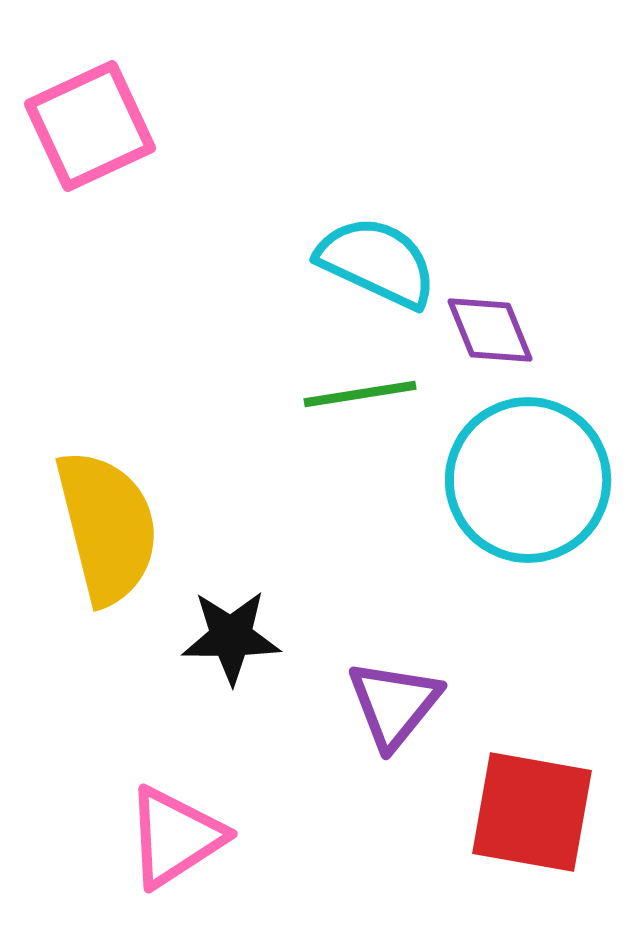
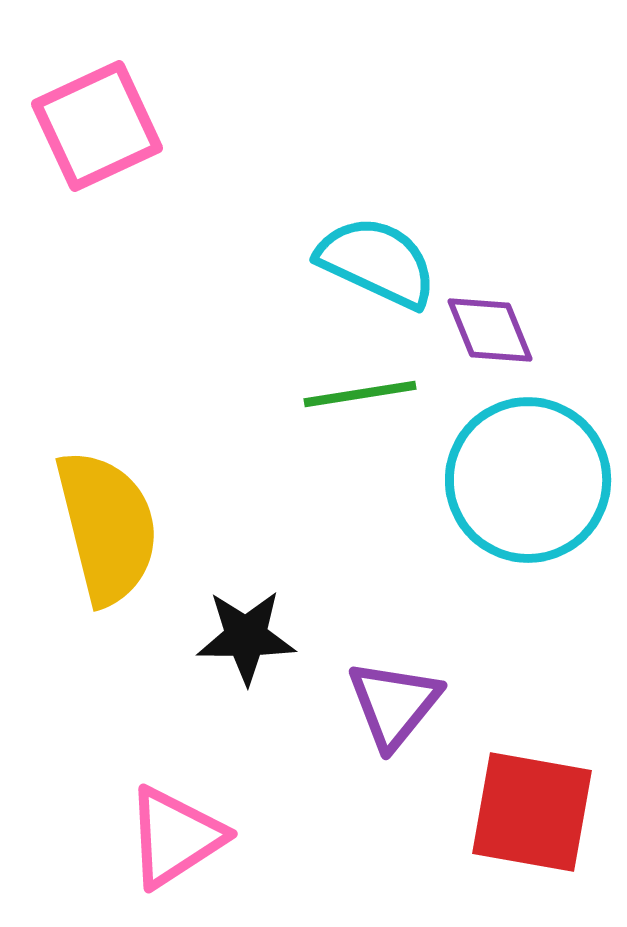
pink square: moved 7 px right
black star: moved 15 px right
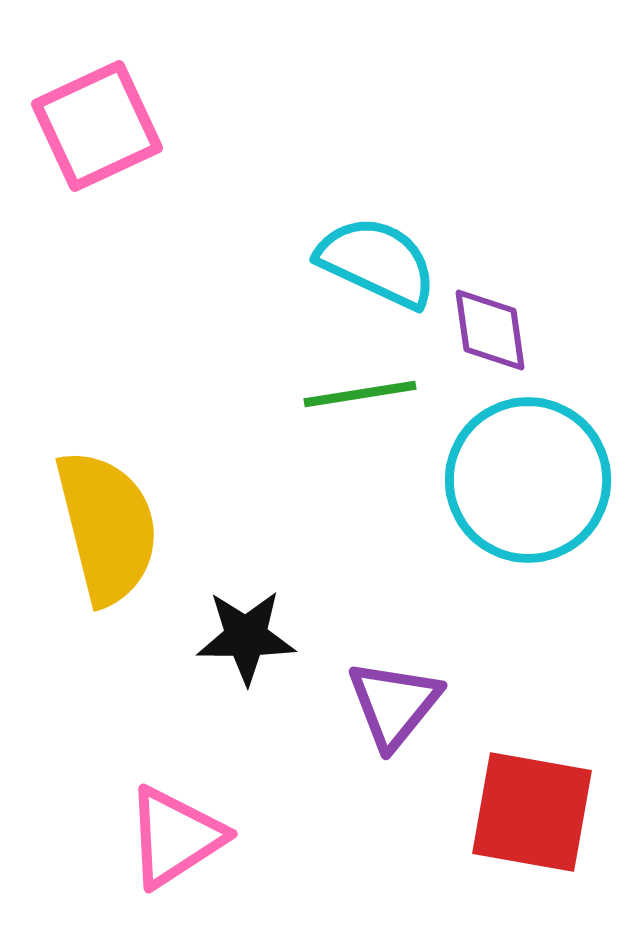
purple diamond: rotated 14 degrees clockwise
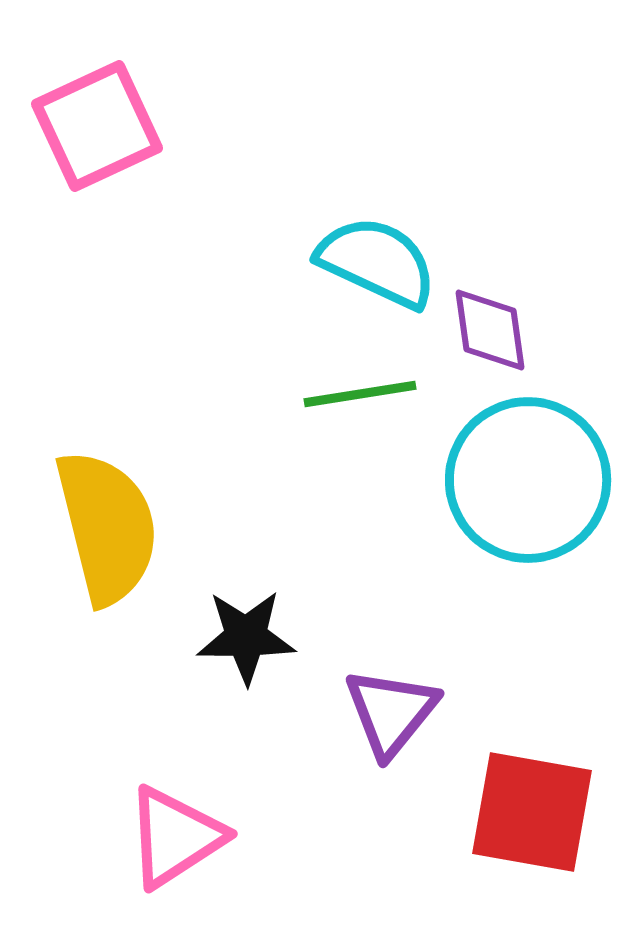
purple triangle: moved 3 px left, 8 px down
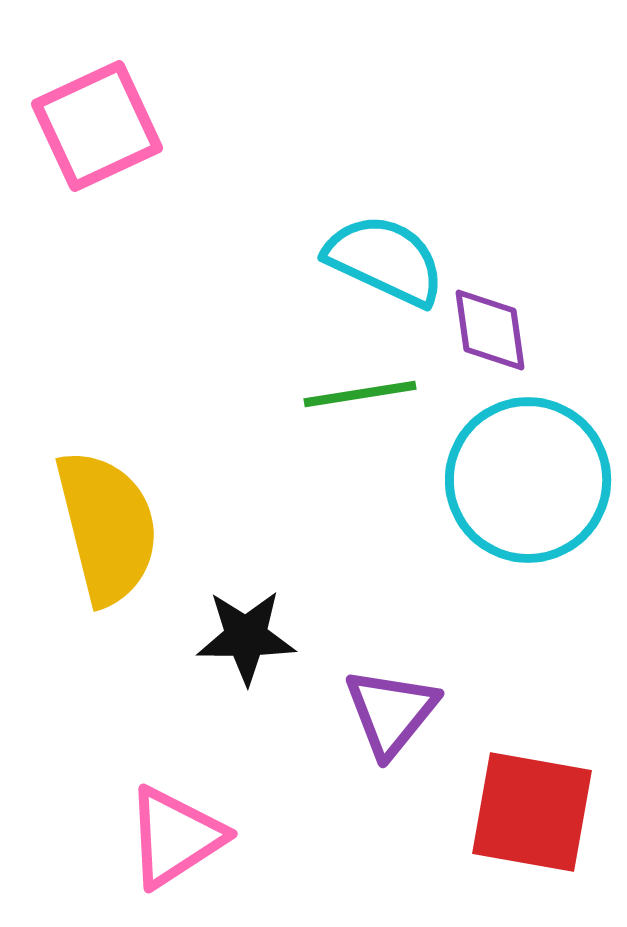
cyan semicircle: moved 8 px right, 2 px up
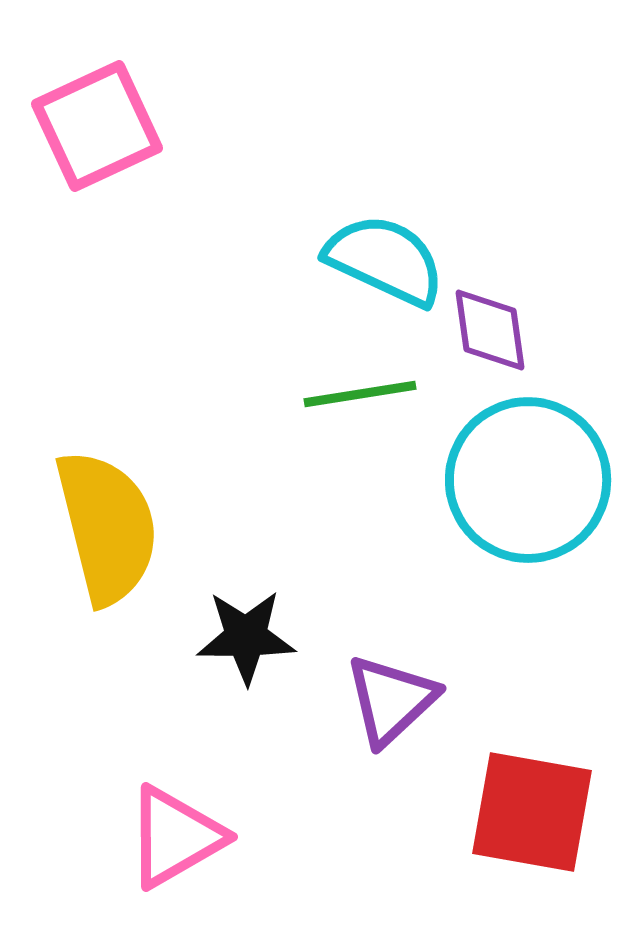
purple triangle: moved 12 px up; rotated 8 degrees clockwise
pink triangle: rotated 3 degrees clockwise
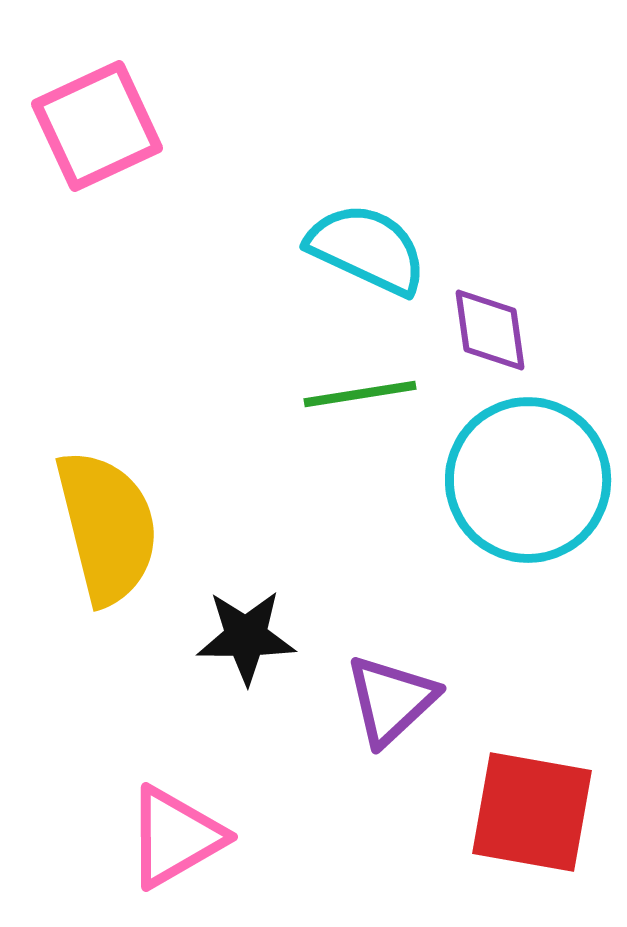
cyan semicircle: moved 18 px left, 11 px up
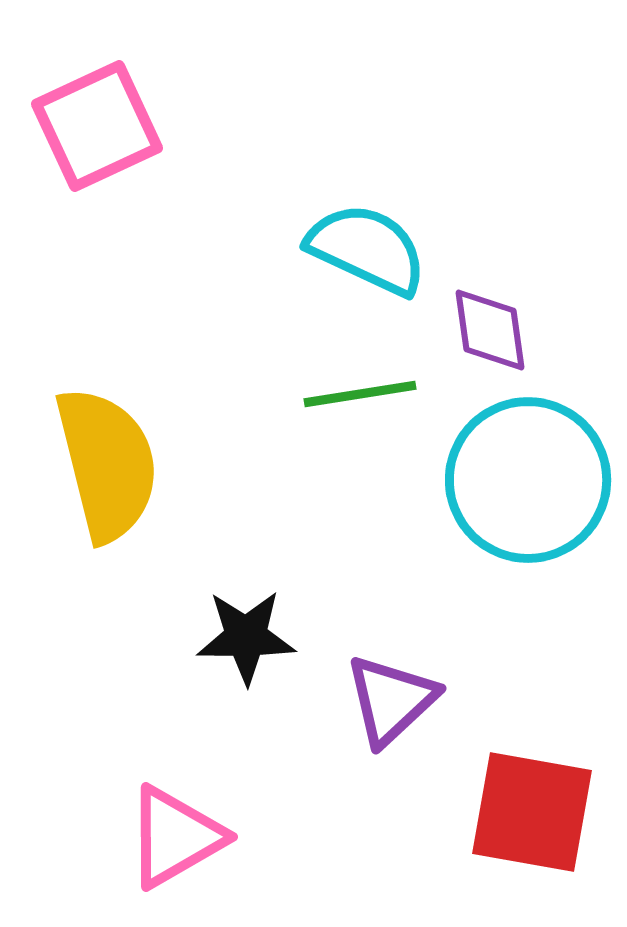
yellow semicircle: moved 63 px up
